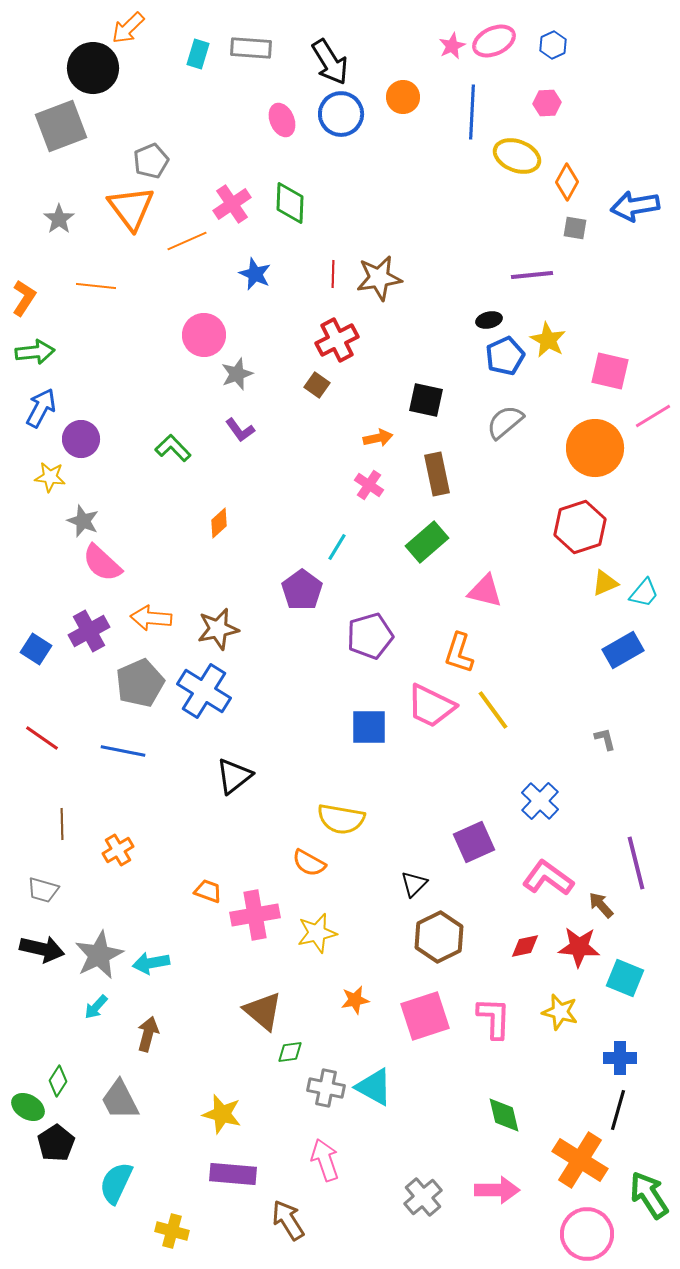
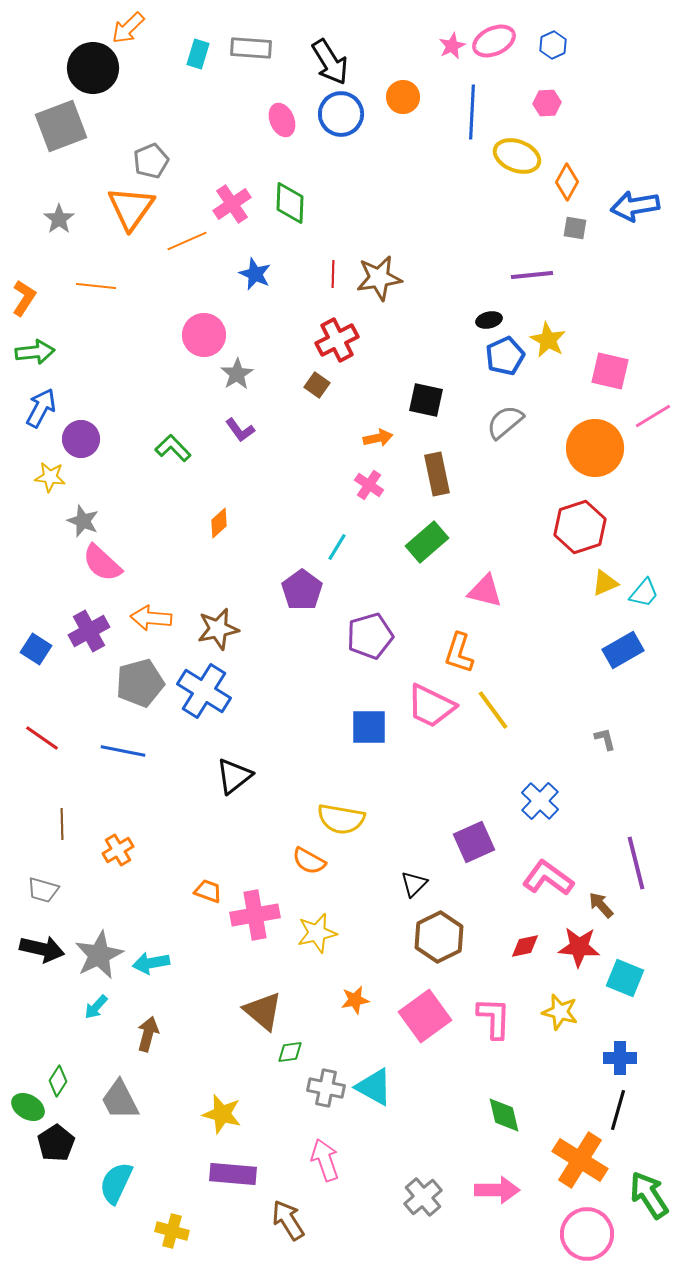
orange triangle at (131, 208): rotated 12 degrees clockwise
gray star at (237, 374): rotated 12 degrees counterclockwise
gray pentagon at (140, 683): rotated 9 degrees clockwise
orange semicircle at (309, 863): moved 2 px up
pink square at (425, 1016): rotated 18 degrees counterclockwise
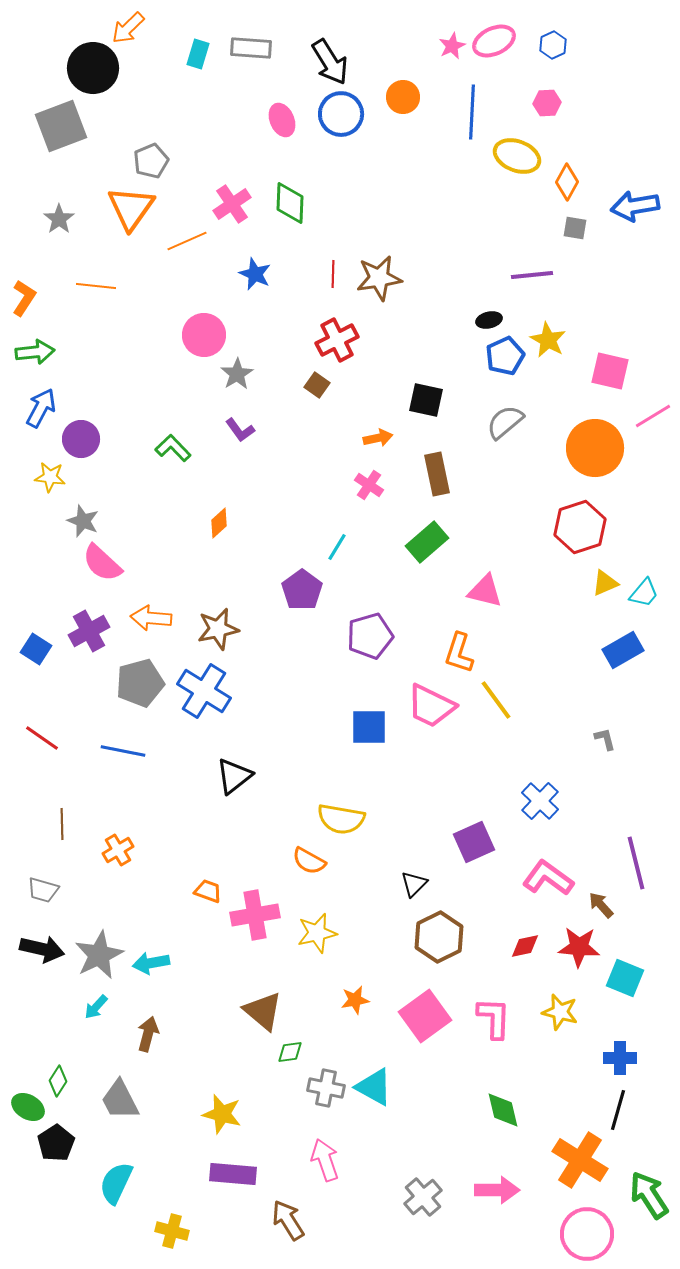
yellow line at (493, 710): moved 3 px right, 10 px up
green diamond at (504, 1115): moved 1 px left, 5 px up
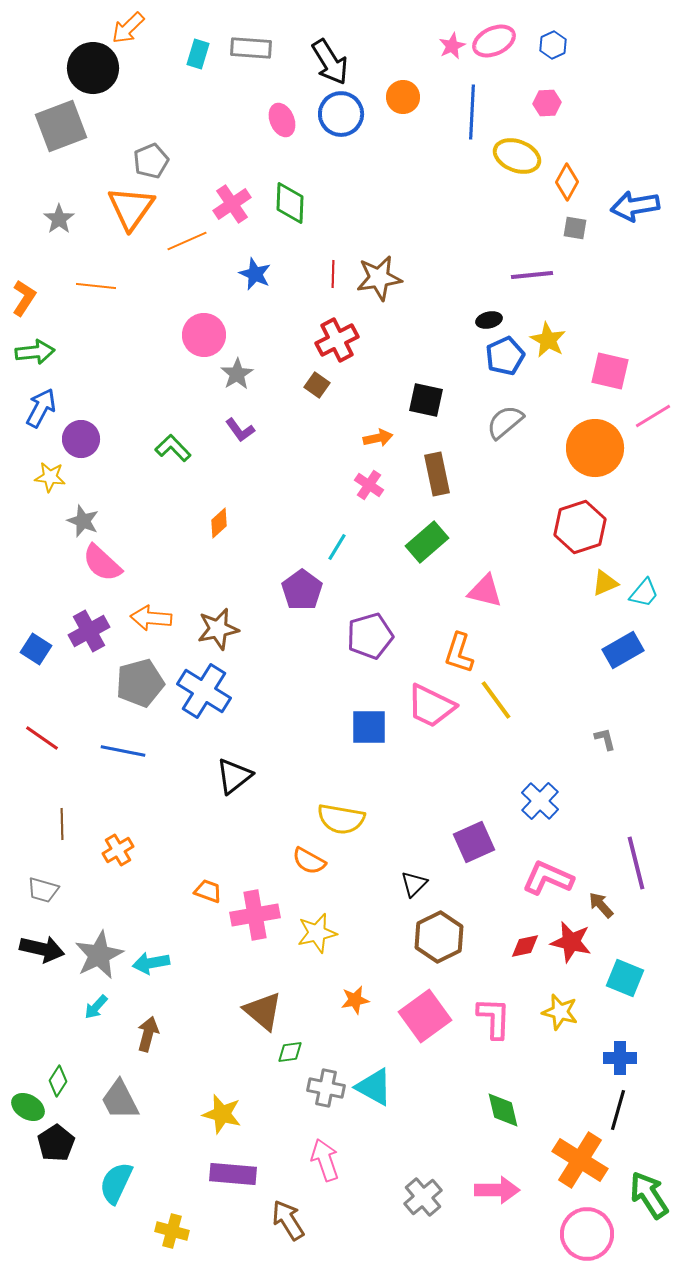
pink L-shape at (548, 878): rotated 12 degrees counterclockwise
red star at (579, 947): moved 8 px left, 5 px up; rotated 9 degrees clockwise
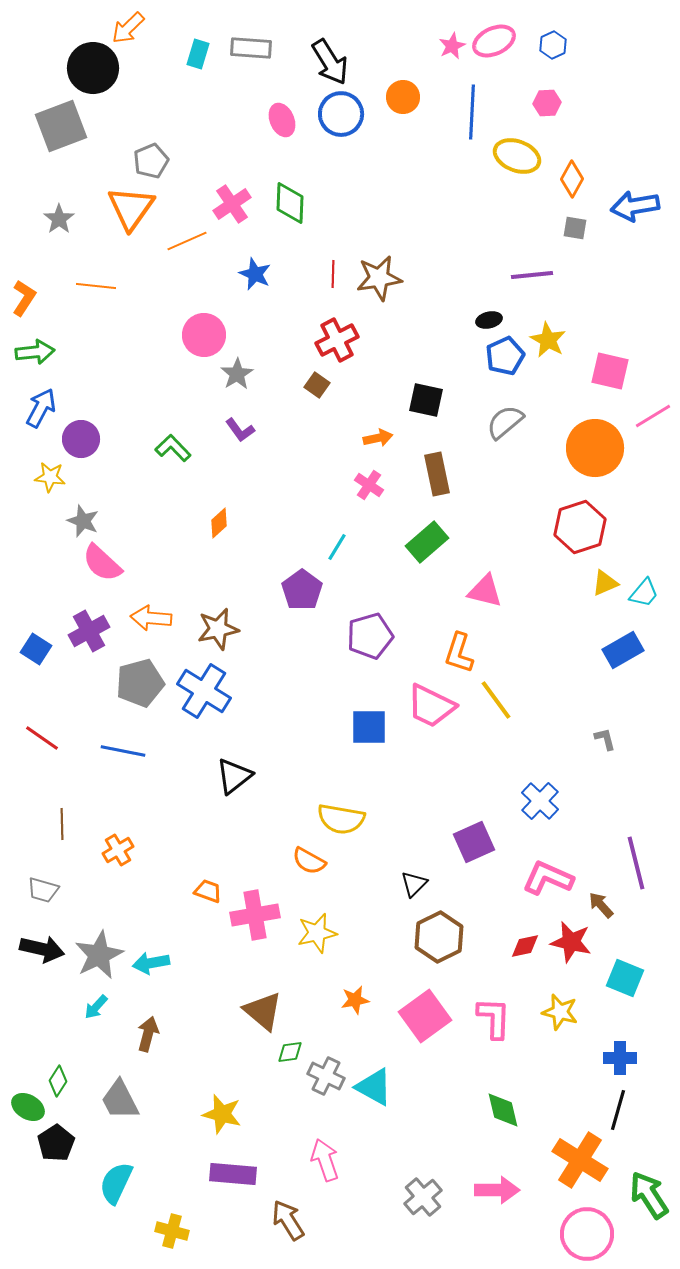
orange diamond at (567, 182): moved 5 px right, 3 px up
gray cross at (326, 1088): moved 12 px up; rotated 15 degrees clockwise
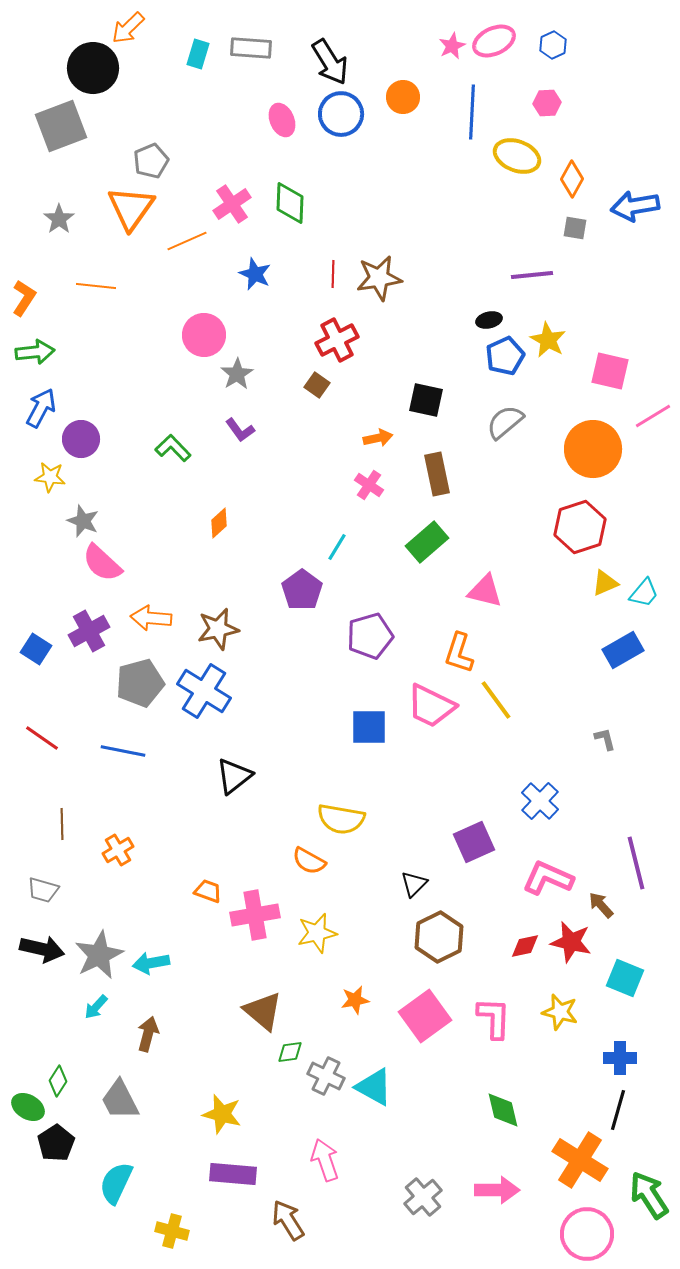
orange circle at (595, 448): moved 2 px left, 1 px down
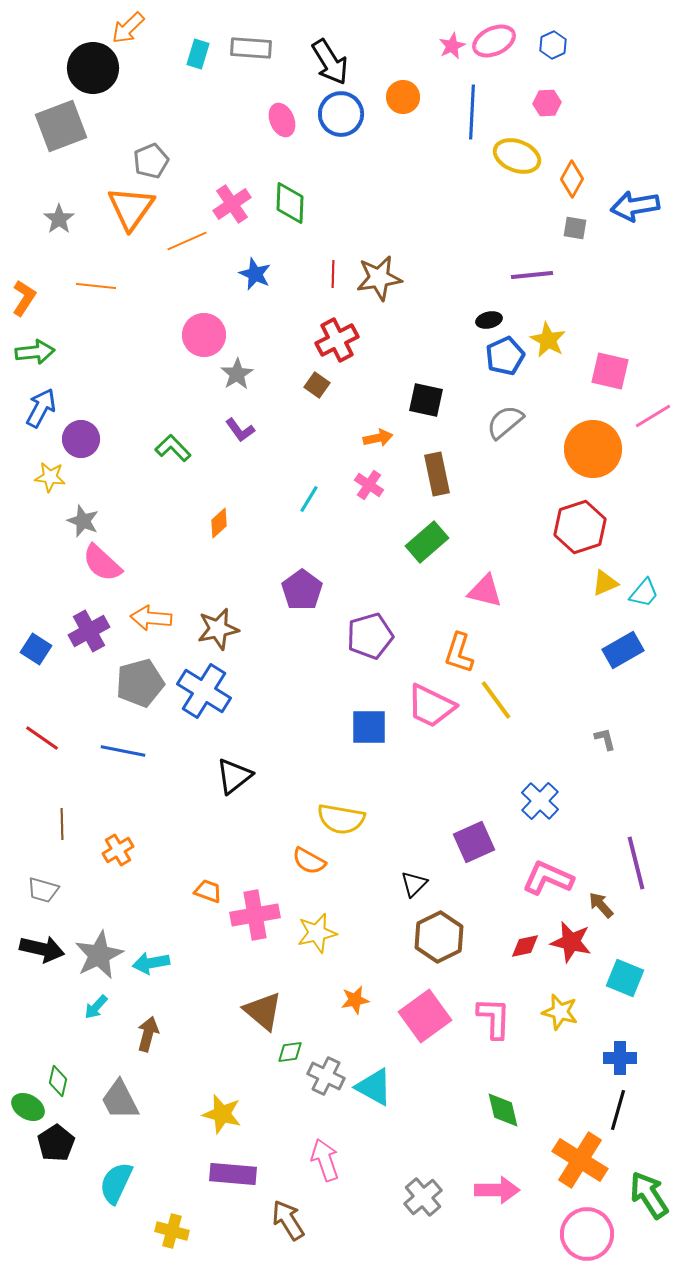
cyan line at (337, 547): moved 28 px left, 48 px up
green diamond at (58, 1081): rotated 20 degrees counterclockwise
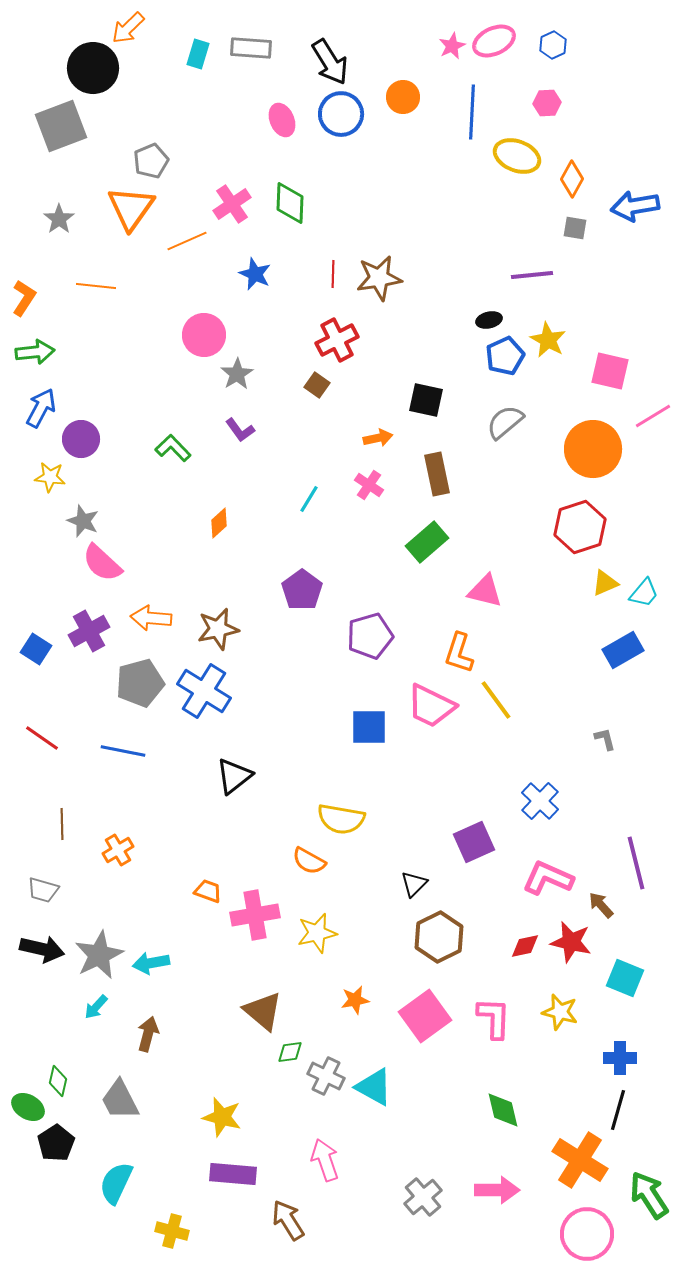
yellow star at (222, 1114): moved 3 px down
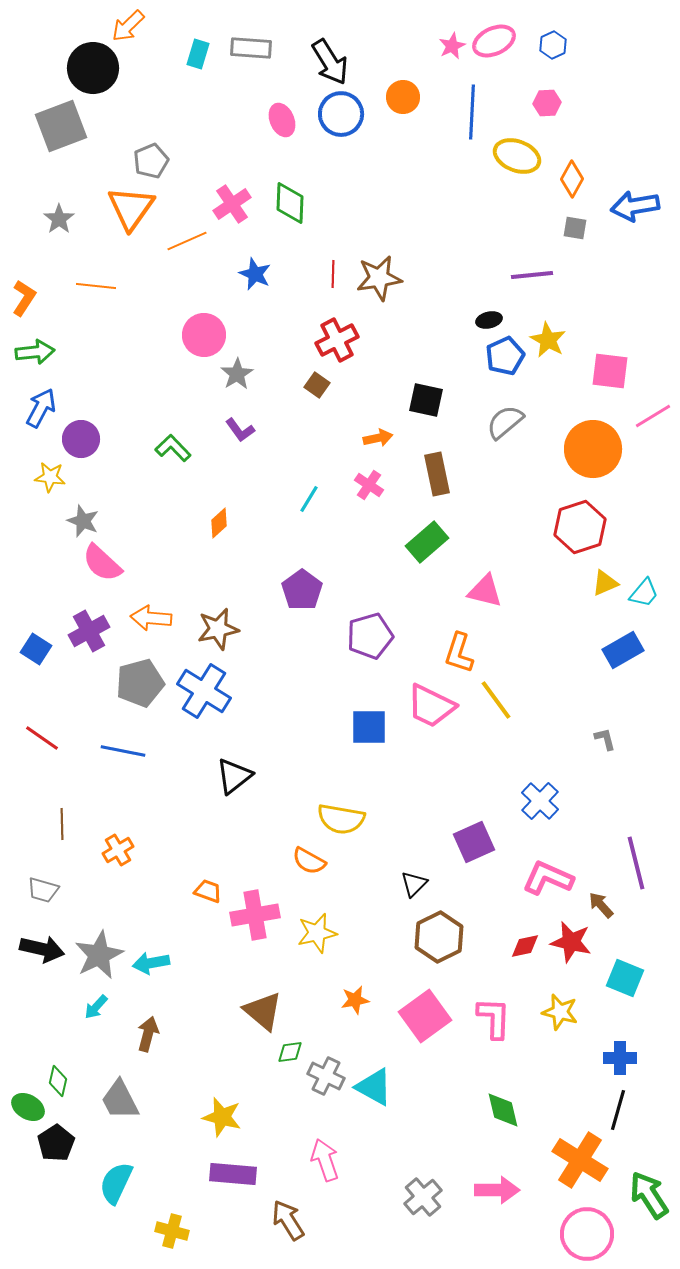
orange arrow at (128, 28): moved 2 px up
pink square at (610, 371): rotated 6 degrees counterclockwise
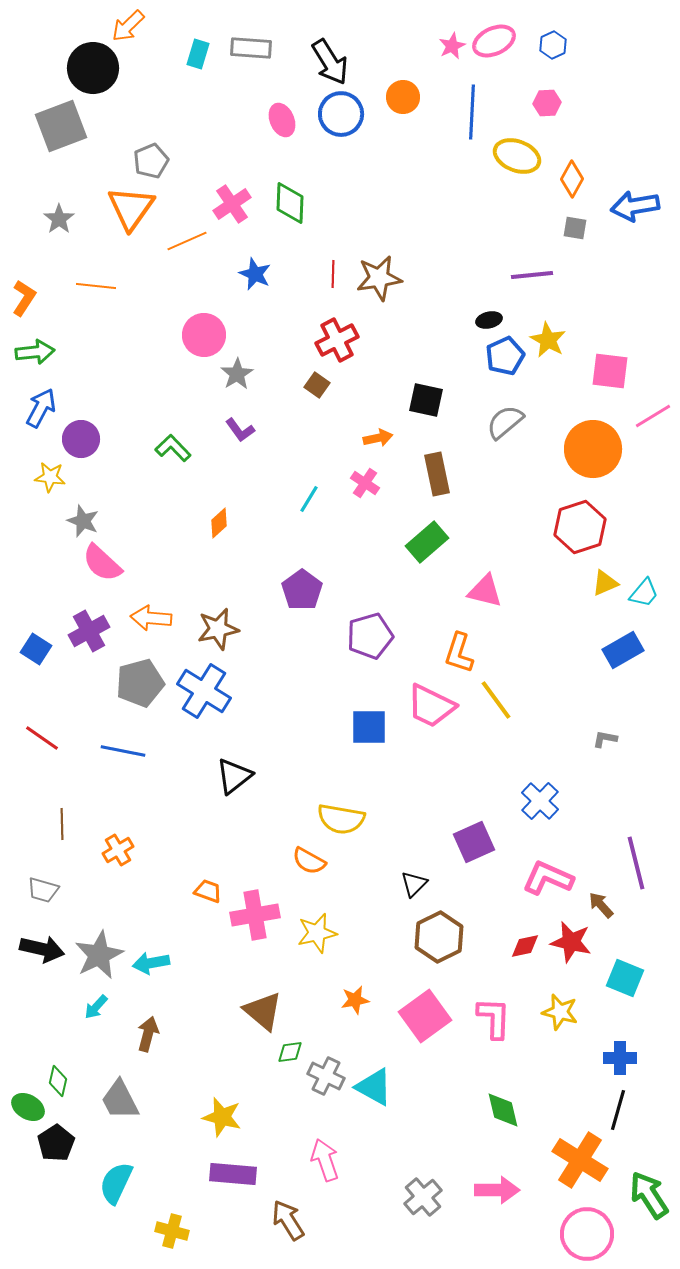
pink cross at (369, 485): moved 4 px left, 2 px up
gray L-shape at (605, 739): rotated 65 degrees counterclockwise
